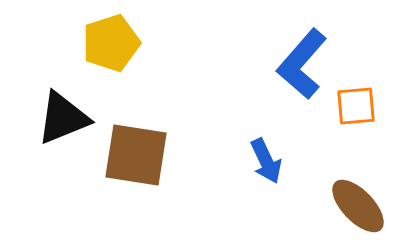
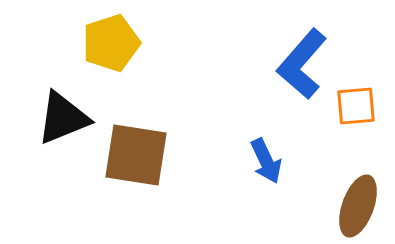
brown ellipse: rotated 64 degrees clockwise
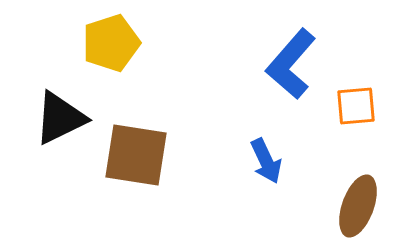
blue L-shape: moved 11 px left
black triangle: moved 3 px left; rotated 4 degrees counterclockwise
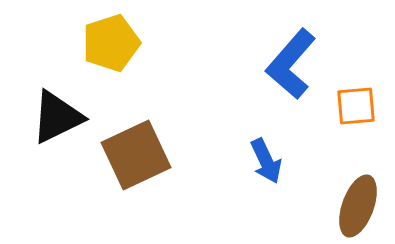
black triangle: moved 3 px left, 1 px up
brown square: rotated 34 degrees counterclockwise
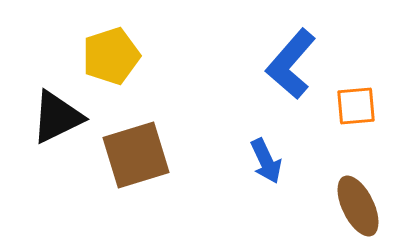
yellow pentagon: moved 13 px down
brown square: rotated 8 degrees clockwise
brown ellipse: rotated 46 degrees counterclockwise
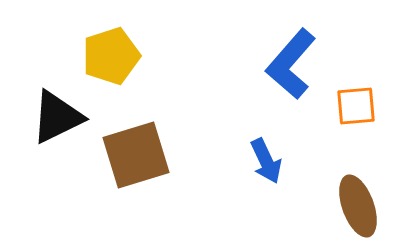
brown ellipse: rotated 6 degrees clockwise
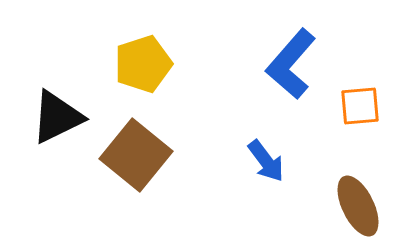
yellow pentagon: moved 32 px right, 8 px down
orange square: moved 4 px right
brown square: rotated 34 degrees counterclockwise
blue arrow: rotated 12 degrees counterclockwise
brown ellipse: rotated 6 degrees counterclockwise
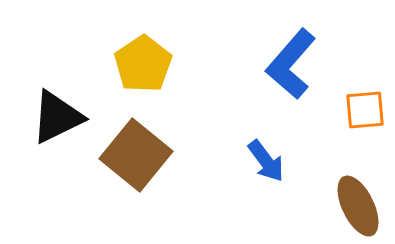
yellow pentagon: rotated 16 degrees counterclockwise
orange square: moved 5 px right, 4 px down
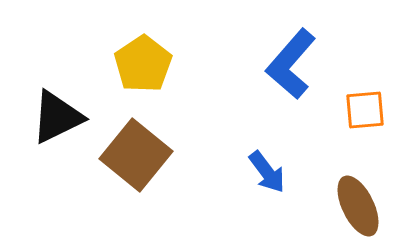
blue arrow: moved 1 px right, 11 px down
